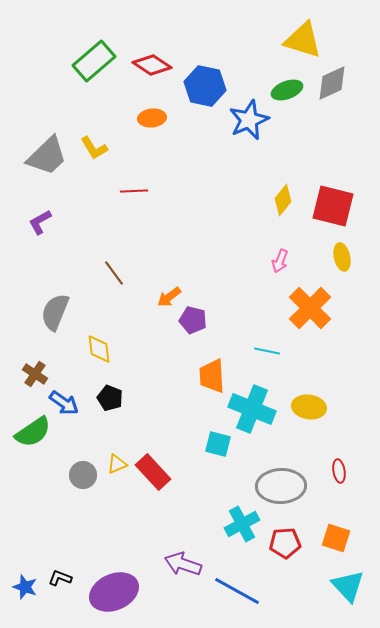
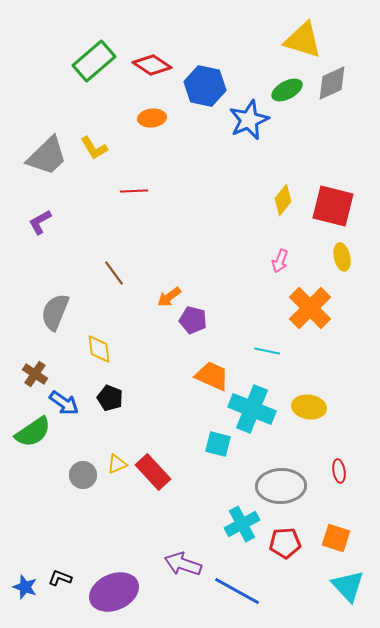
green ellipse at (287, 90): rotated 8 degrees counterclockwise
orange trapezoid at (212, 376): rotated 117 degrees clockwise
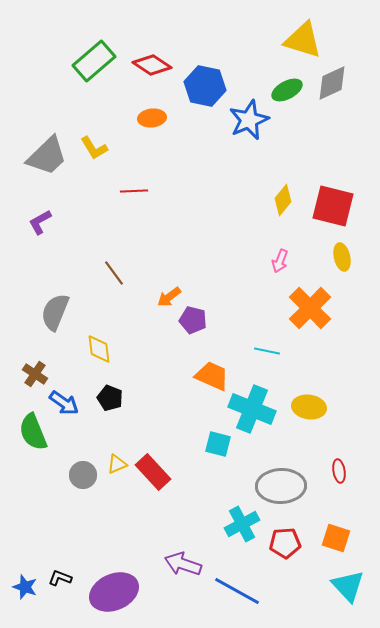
green semicircle at (33, 432): rotated 102 degrees clockwise
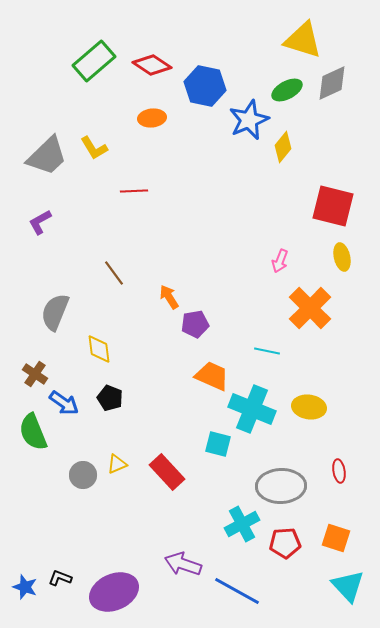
yellow diamond at (283, 200): moved 53 px up
orange arrow at (169, 297): rotated 95 degrees clockwise
purple pentagon at (193, 320): moved 2 px right, 4 px down; rotated 24 degrees counterclockwise
red rectangle at (153, 472): moved 14 px right
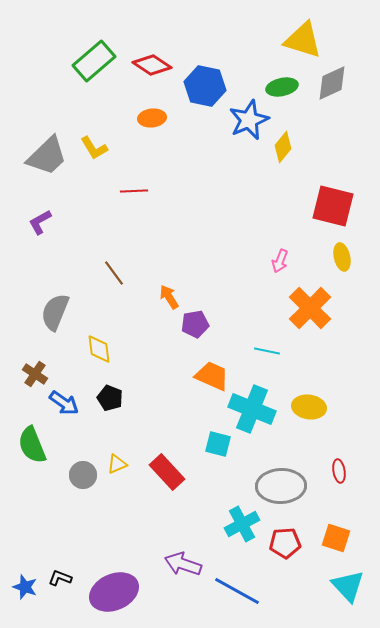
green ellipse at (287, 90): moved 5 px left, 3 px up; rotated 16 degrees clockwise
green semicircle at (33, 432): moved 1 px left, 13 px down
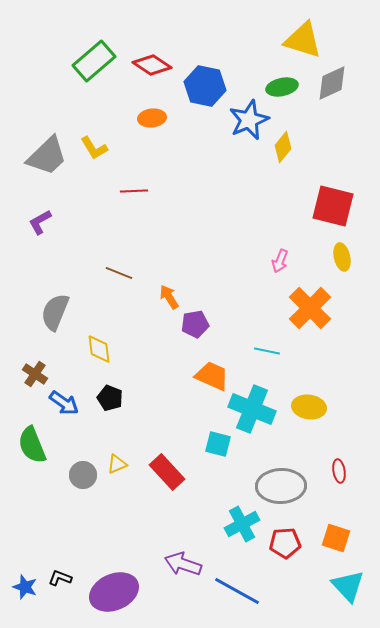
brown line at (114, 273): moved 5 px right; rotated 32 degrees counterclockwise
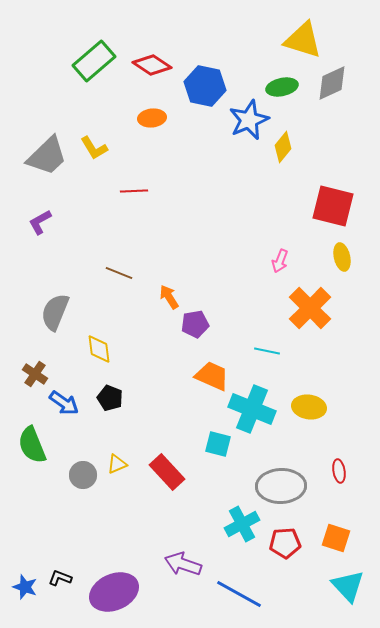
blue line at (237, 591): moved 2 px right, 3 px down
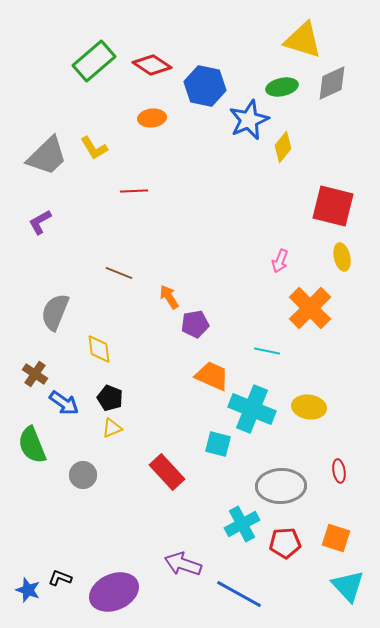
yellow triangle at (117, 464): moved 5 px left, 36 px up
blue star at (25, 587): moved 3 px right, 3 px down
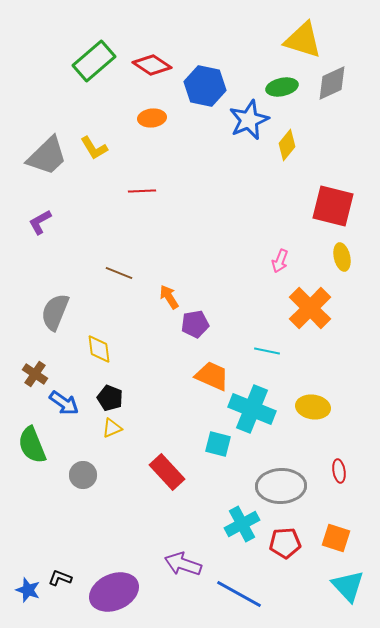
yellow diamond at (283, 147): moved 4 px right, 2 px up
red line at (134, 191): moved 8 px right
yellow ellipse at (309, 407): moved 4 px right
